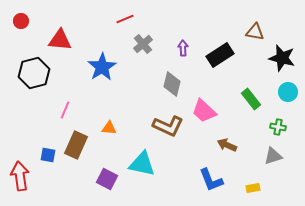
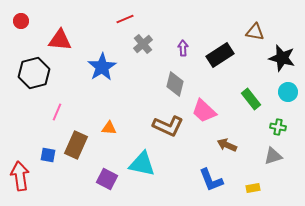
gray diamond: moved 3 px right
pink line: moved 8 px left, 2 px down
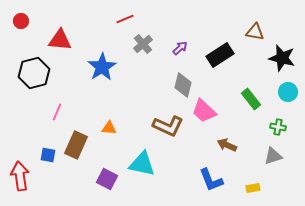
purple arrow: moved 3 px left; rotated 49 degrees clockwise
gray diamond: moved 8 px right, 1 px down
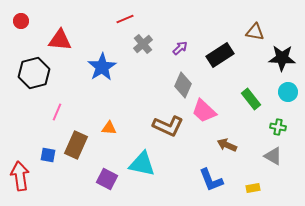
black star: rotated 12 degrees counterclockwise
gray diamond: rotated 10 degrees clockwise
gray triangle: rotated 48 degrees clockwise
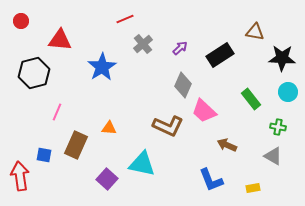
blue square: moved 4 px left
purple square: rotated 15 degrees clockwise
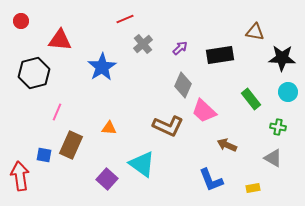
black rectangle: rotated 24 degrees clockwise
brown rectangle: moved 5 px left
gray triangle: moved 2 px down
cyan triangle: rotated 24 degrees clockwise
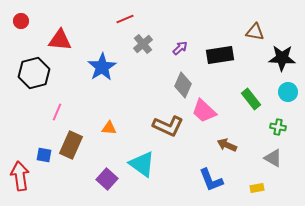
yellow rectangle: moved 4 px right
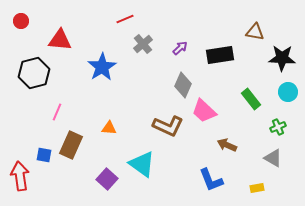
green cross: rotated 35 degrees counterclockwise
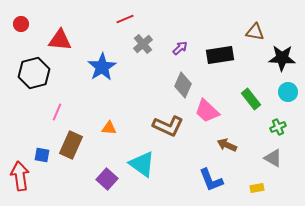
red circle: moved 3 px down
pink trapezoid: moved 3 px right
blue square: moved 2 px left
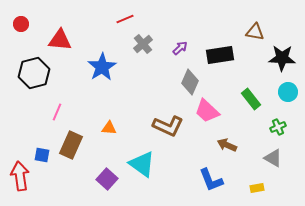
gray diamond: moved 7 px right, 3 px up
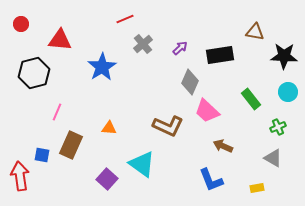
black star: moved 2 px right, 2 px up
brown arrow: moved 4 px left, 1 px down
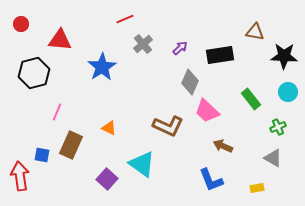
orange triangle: rotated 21 degrees clockwise
